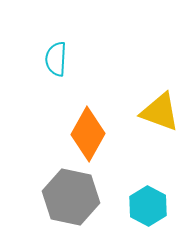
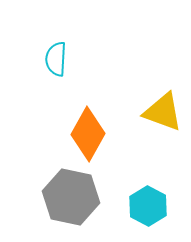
yellow triangle: moved 3 px right
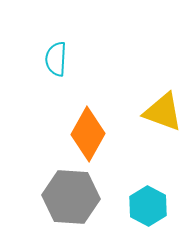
gray hexagon: rotated 8 degrees counterclockwise
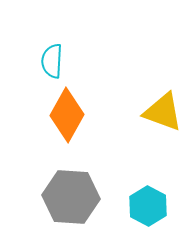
cyan semicircle: moved 4 px left, 2 px down
orange diamond: moved 21 px left, 19 px up
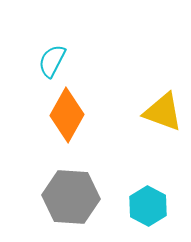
cyan semicircle: rotated 24 degrees clockwise
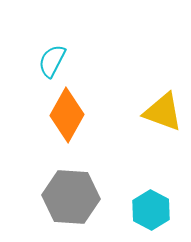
cyan hexagon: moved 3 px right, 4 px down
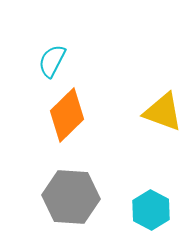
orange diamond: rotated 16 degrees clockwise
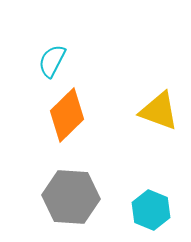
yellow triangle: moved 4 px left, 1 px up
cyan hexagon: rotated 6 degrees counterclockwise
